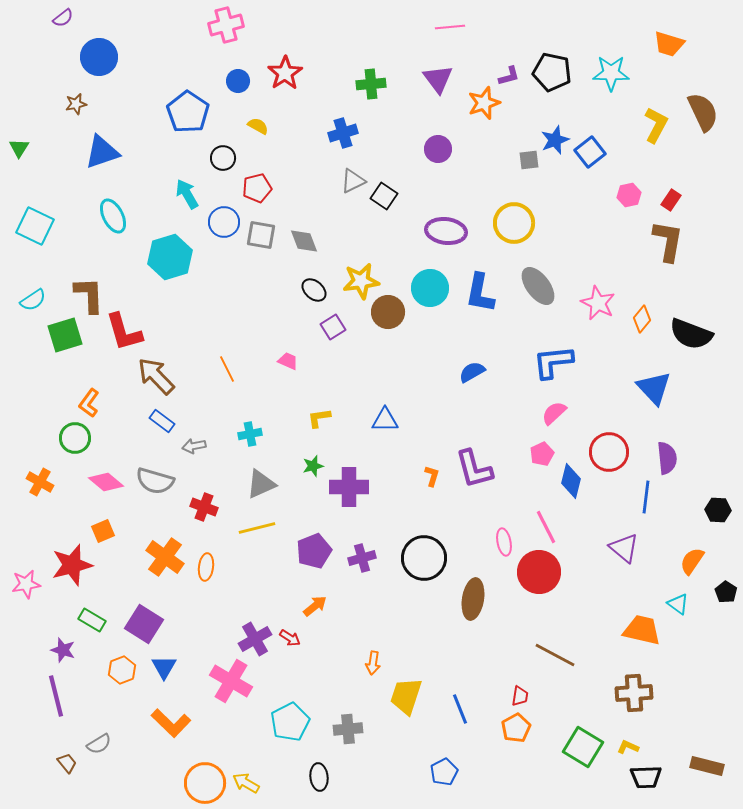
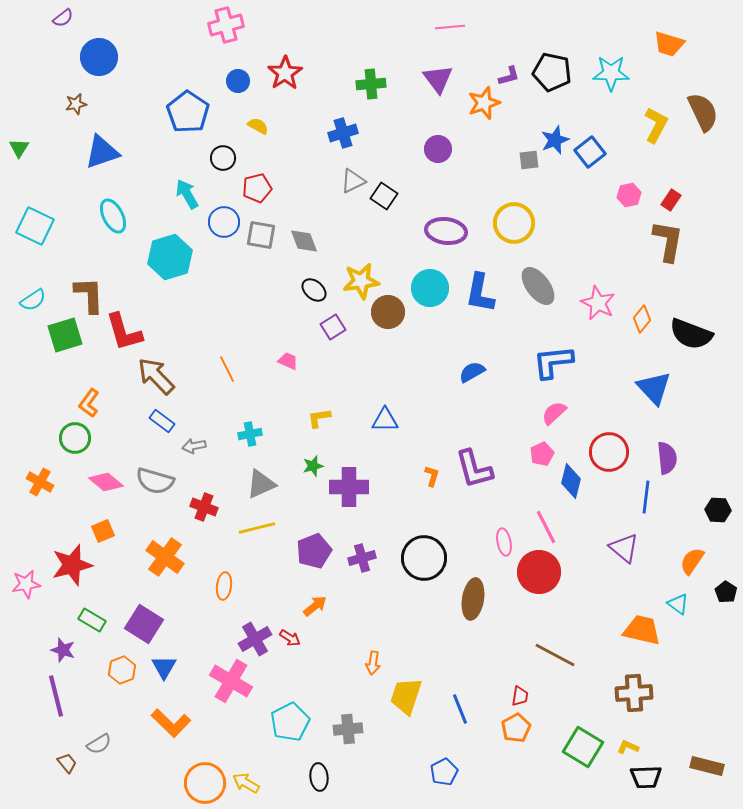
orange ellipse at (206, 567): moved 18 px right, 19 px down
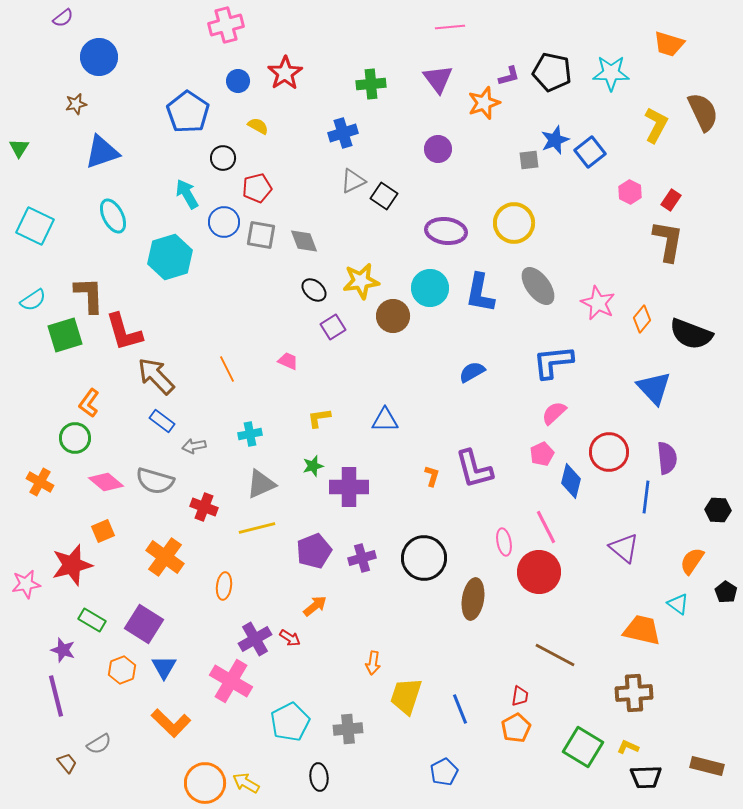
pink hexagon at (629, 195): moved 1 px right, 3 px up; rotated 20 degrees counterclockwise
brown circle at (388, 312): moved 5 px right, 4 px down
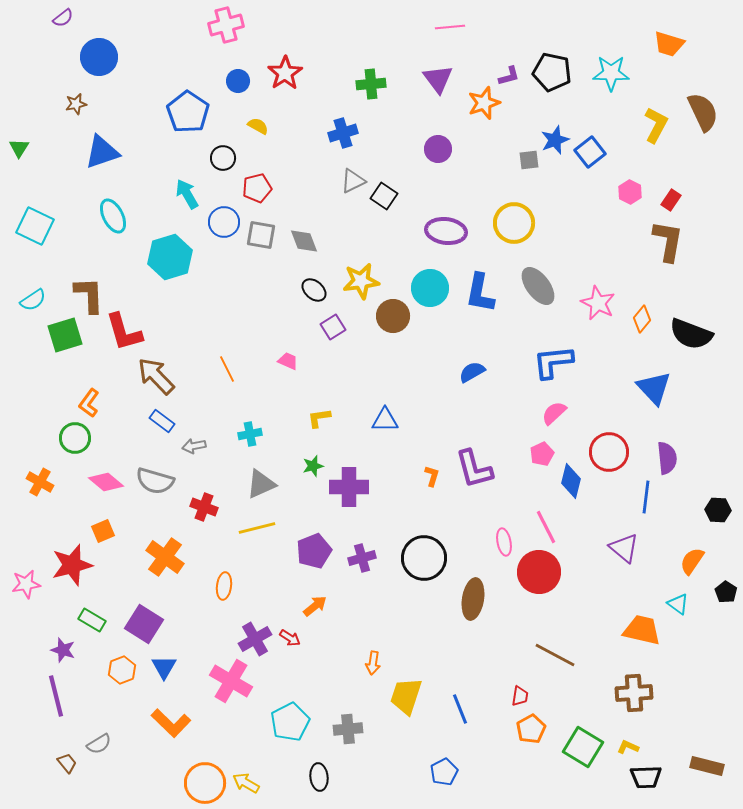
orange pentagon at (516, 728): moved 15 px right, 1 px down
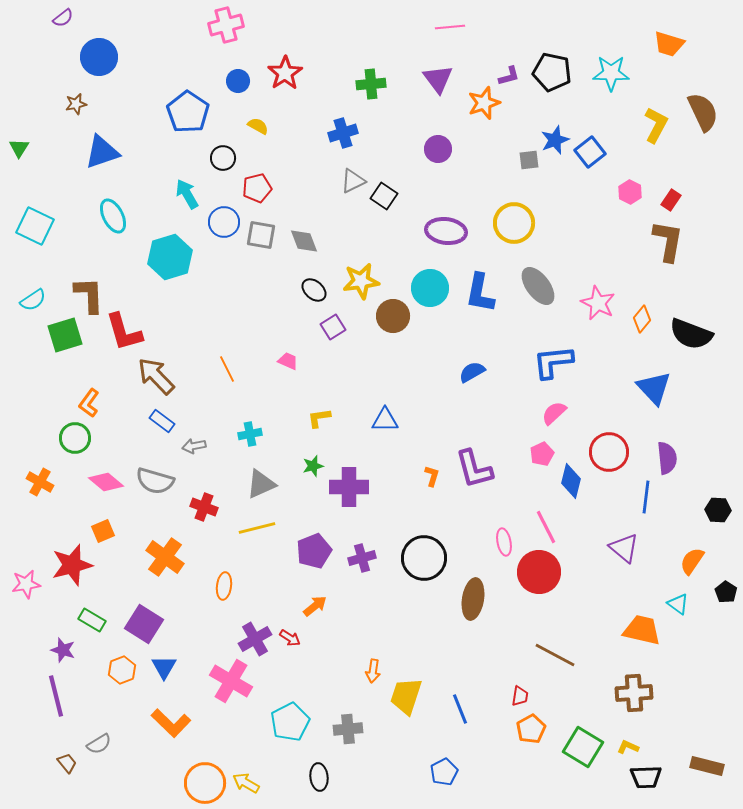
orange arrow at (373, 663): moved 8 px down
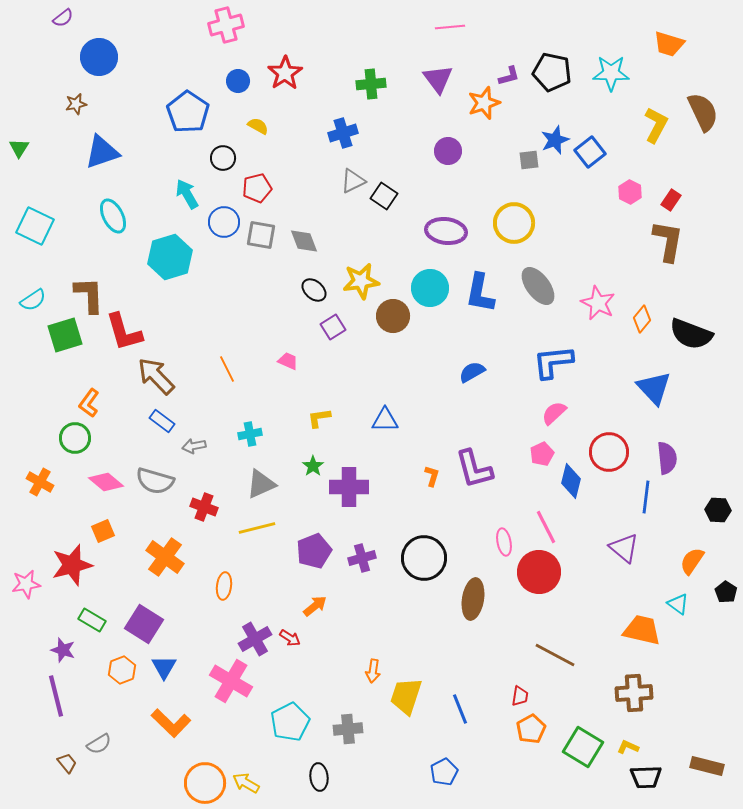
purple circle at (438, 149): moved 10 px right, 2 px down
green star at (313, 466): rotated 20 degrees counterclockwise
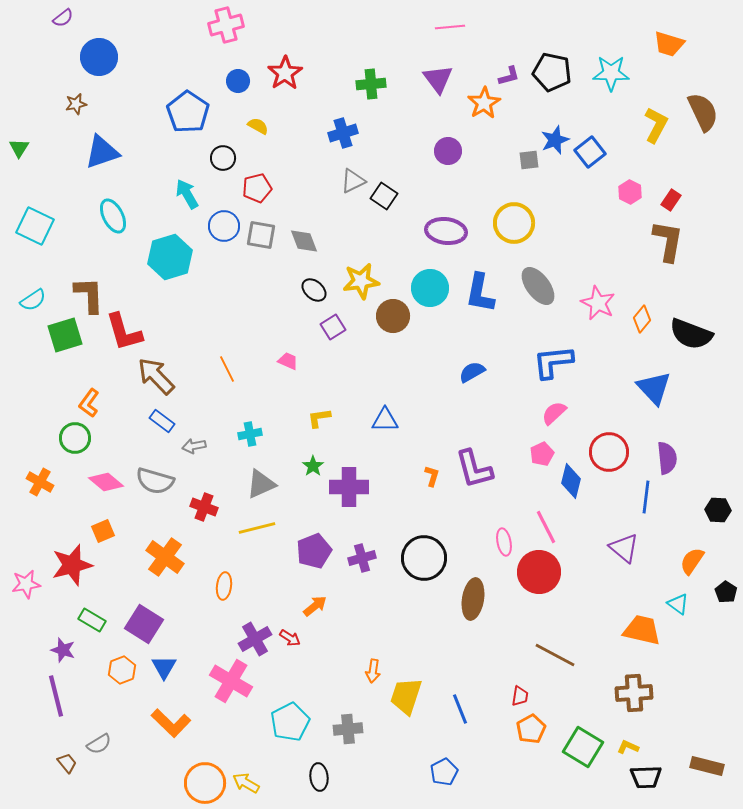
orange star at (484, 103): rotated 12 degrees counterclockwise
blue circle at (224, 222): moved 4 px down
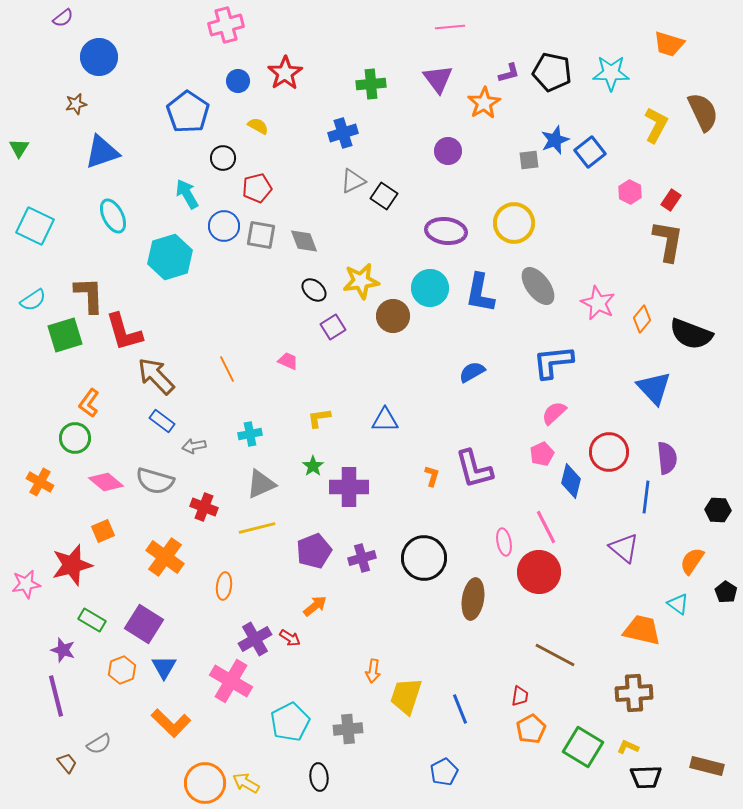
purple L-shape at (509, 76): moved 3 px up
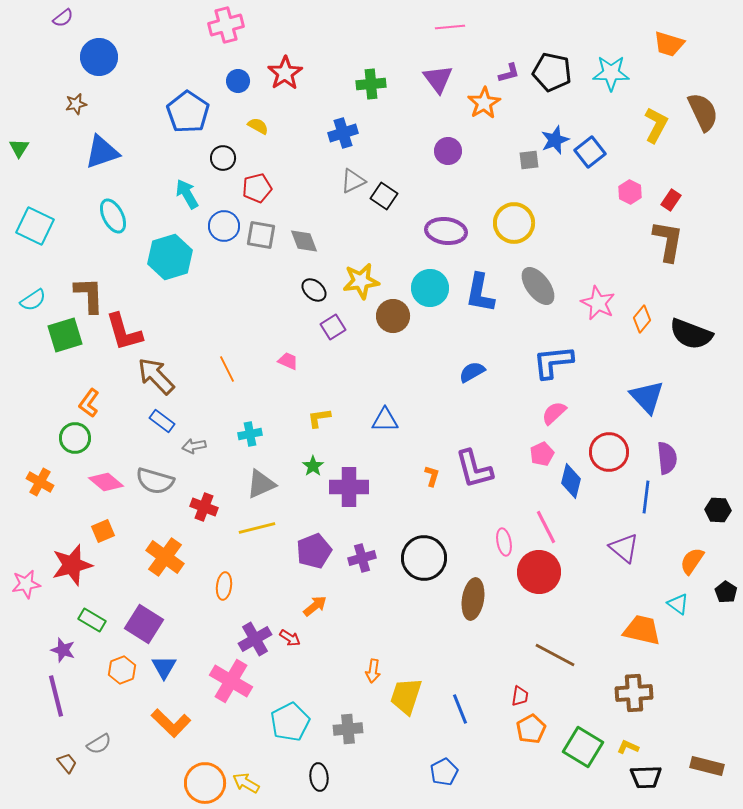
blue triangle at (654, 388): moved 7 px left, 9 px down
